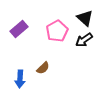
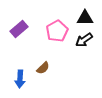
black triangle: rotated 42 degrees counterclockwise
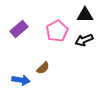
black triangle: moved 3 px up
black arrow: rotated 12 degrees clockwise
blue arrow: moved 1 px right, 1 px down; rotated 84 degrees counterclockwise
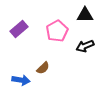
black arrow: moved 1 px right, 6 px down
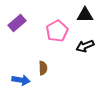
purple rectangle: moved 2 px left, 6 px up
brown semicircle: rotated 48 degrees counterclockwise
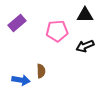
pink pentagon: rotated 25 degrees clockwise
brown semicircle: moved 2 px left, 3 px down
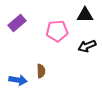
black arrow: moved 2 px right
blue arrow: moved 3 px left
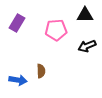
purple rectangle: rotated 18 degrees counterclockwise
pink pentagon: moved 1 px left, 1 px up
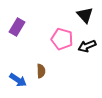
black triangle: rotated 48 degrees clockwise
purple rectangle: moved 4 px down
pink pentagon: moved 6 px right, 9 px down; rotated 20 degrees clockwise
blue arrow: rotated 24 degrees clockwise
